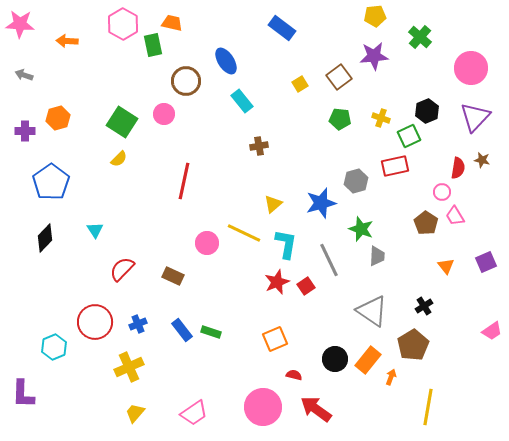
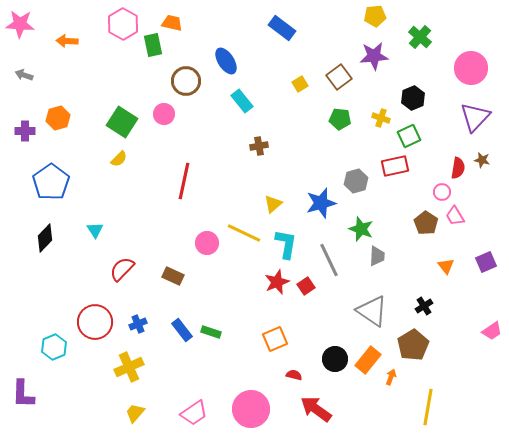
black hexagon at (427, 111): moved 14 px left, 13 px up
pink circle at (263, 407): moved 12 px left, 2 px down
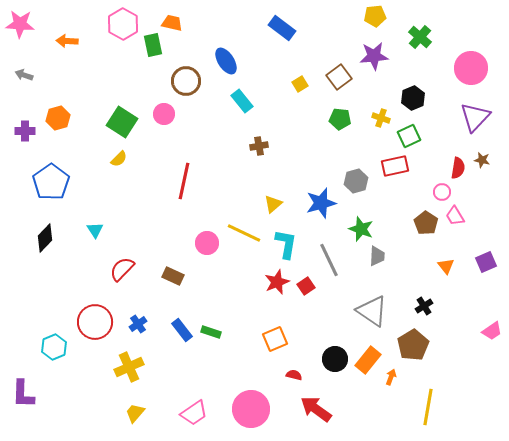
blue cross at (138, 324): rotated 12 degrees counterclockwise
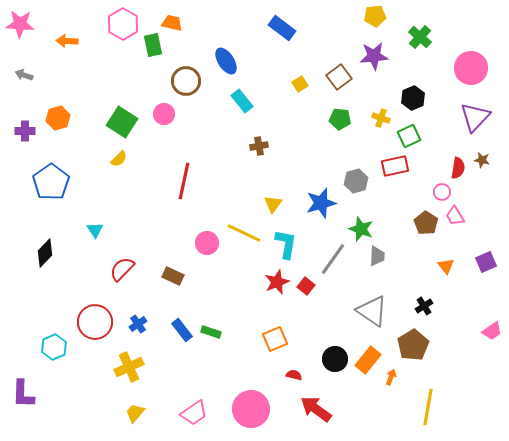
yellow triangle at (273, 204): rotated 12 degrees counterclockwise
black diamond at (45, 238): moved 15 px down
gray line at (329, 260): moved 4 px right, 1 px up; rotated 60 degrees clockwise
red square at (306, 286): rotated 18 degrees counterclockwise
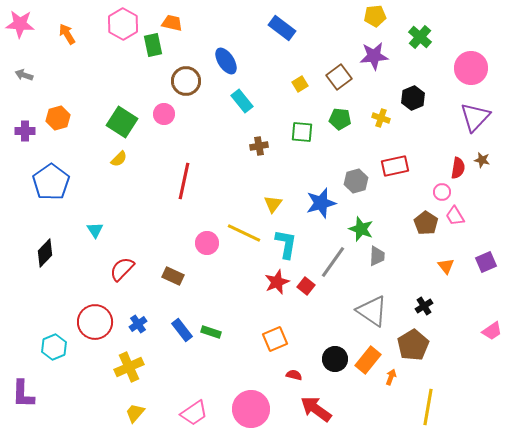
orange arrow at (67, 41): moved 7 px up; rotated 55 degrees clockwise
green square at (409, 136): moved 107 px left, 4 px up; rotated 30 degrees clockwise
gray line at (333, 259): moved 3 px down
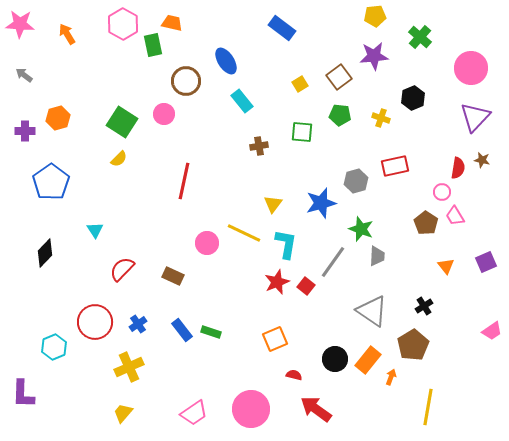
gray arrow at (24, 75): rotated 18 degrees clockwise
green pentagon at (340, 119): moved 4 px up
yellow trapezoid at (135, 413): moved 12 px left
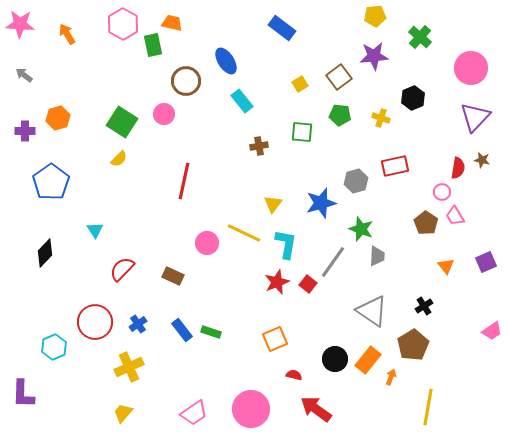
red square at (306, 286): moved 2 px right, 2 px up
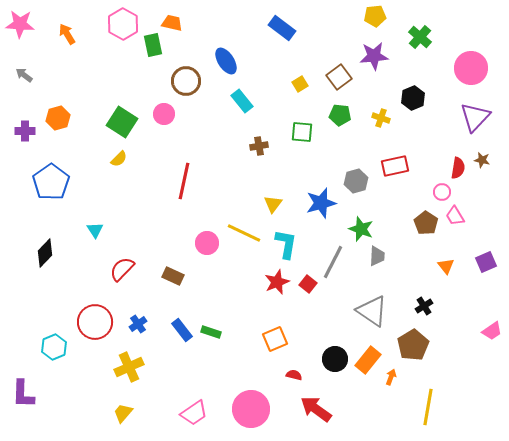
gray line at (333, 262): rotated 8 degrees counterclockwise
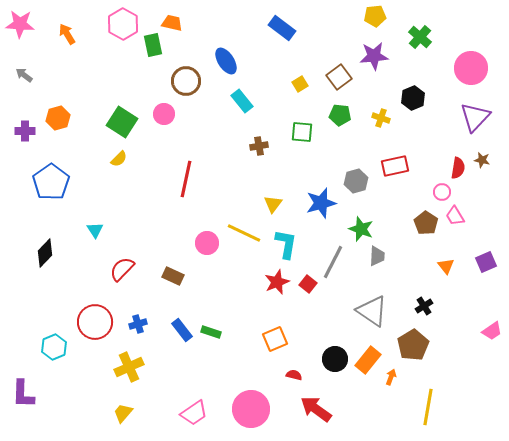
red line at (184, 181): moved 2 px right, 2 px up
blue cross at (138, 324): rotated 18 degrees clockwise
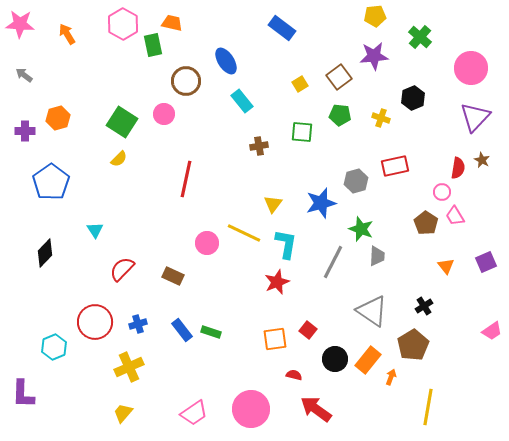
brown star at (482, 160): rotated 14 degrees clockwise
red square at (308, 284): moved 46 px down
orange square at (275, 339): rotated 15 degrees clockwise
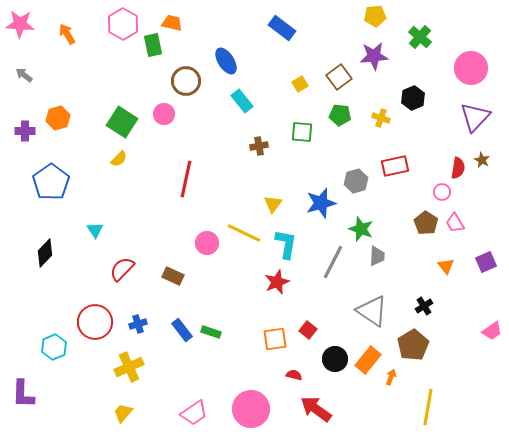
pink trapezoid at (455, 216): moved 7 px down
